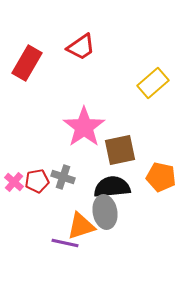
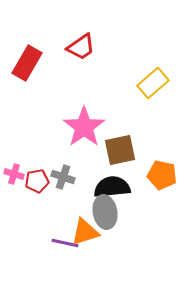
orange pentagon: moved 1 px right, 2 px up
pink cross: moved 8 px up; rotated 24 degrees counterclockwise
orange triangle: moved 4 px right, 6 px down
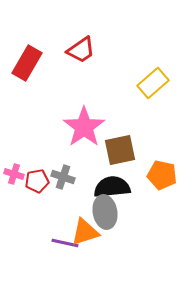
red trapezoid: moved 3 px down
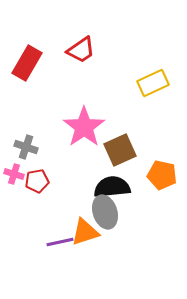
yellow rectangle: rotated 16 degrees clockwise
brown square: rotated 12 degrees counterclockwise
gray cross: moved 37 px left, 30 px up
gray ellipse: rotated 8 degrees counterclockwise
purple line: moved 5 px left, 1 px up; rotated 24 degrees counterclockwise
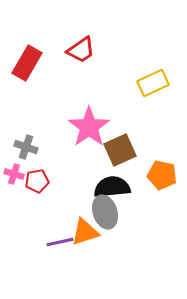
pink star: moved 5 px right
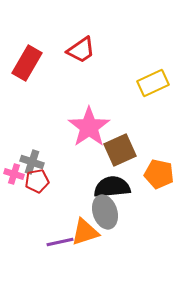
gray cross: moved 6 px right, 15 px down
orange pentagon: moved 3 px left, 1 px up
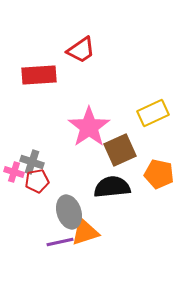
red rectangle: moved 12 px right, 12 px down; rotated 56 degrees clockwise
yellow rectangle: moved 30 px down
pink cross: moved 2 px up
gray ellipse: moved 36 px left
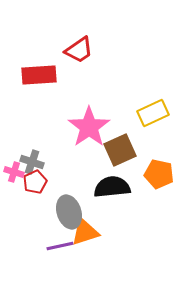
red trapezoid: moved 2 px left
red pentagon: moved 2 px left, 1 px down; rotated 15 degrees counterclockwise
purple line: moved 4 px down
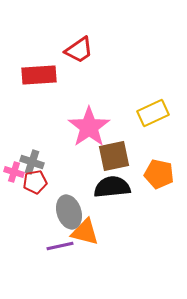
brown square: moved 6 px left, 6 px down; rotated 12 degrees clockwise
red pentagon: rotated 15 degrees clockwise
orange triangle: rotated 32 degrees clockwise
